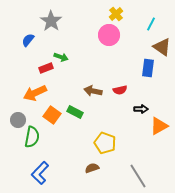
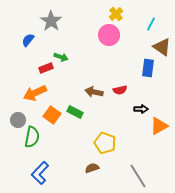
brown arrow: moved 1 px right, 1 px down
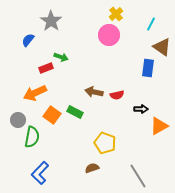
red semicircle: moved 3 px left, 5 px down
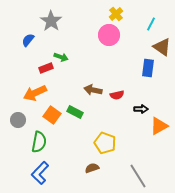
brown arrow: moved 1 px left, 2 px up
green semicircle: moved 7 px right, 5 px down
